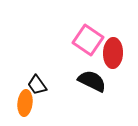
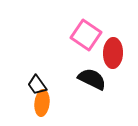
pink square: moved 2 px left, 5 px up
black semicircle: moved 2 px up
orange ellipse: moved 17 px right
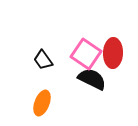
pink square: moved 19 px down
black trapezoid: moved 6 px right, 25 px up
orange ellipse: rotated 15 degrees clockwise
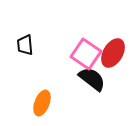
red ellipse: rotated 28 degrees clockwise
black trapezoid: moved 18 px left, 15 px up; rotated 30 degrees clockwise
black semicircle: rotated 12 degrees clockwise
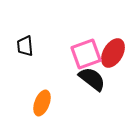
black trapezoid: moved 1 px down
pink square: rotated 36 degrees clockwise
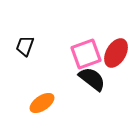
black trapezoid: rotated 25 degrees clockwise
red ellipse: moved 3 px right
orange ellipse: rotated 35 degrees clockwise
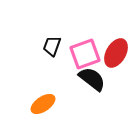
black trapezoid: moved 27 px right
pink square: moved 1 px left
orange ellipse: moved 1 px right, 1 px down
